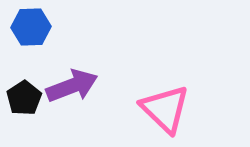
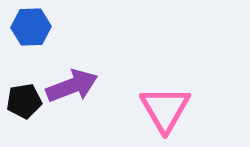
black pentagon: moved 3 px down; rotated 24 degrees clockwise
pink triangle: rotated 16 degrees clockwise
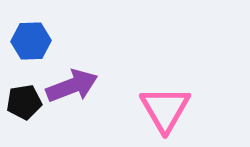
blue hexagon: moved 14 px down
black pentagon: moved 1 px down
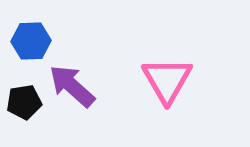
purple arrow: rotated 117 degrees counterclockwise
pink triangle: moved 2 px right, 29 px up
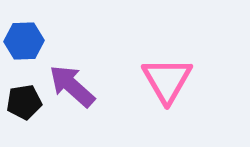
blue hexagon: moved 7 px left
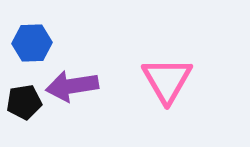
blue hexagon: moved 8 px right, 2 px down
purple arrow: rotated 51 degrees counterclockwise
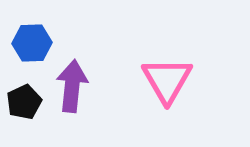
purple arrow: rotated 105 degrees clockwise
black pentagon: rotated 16 degrees counterclockwise
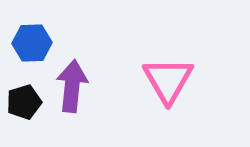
pink triangle: moved 1 px right
black pentagon: rotated 8 degrees clockwise
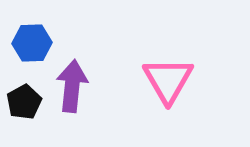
black pentagon: rotated 12 degrees counterclockwise
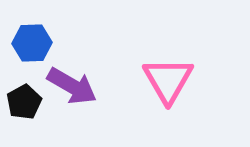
purple arrow: rotated 114 degrees clockwise
